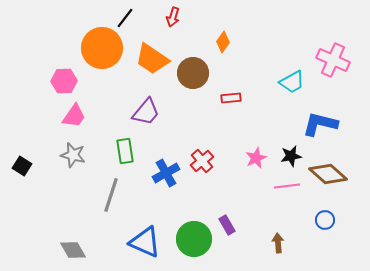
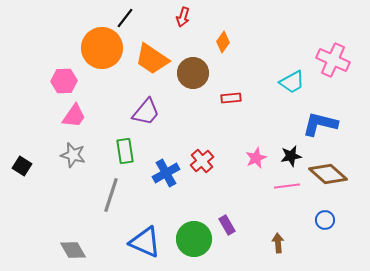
red arrow: moved 10 px right
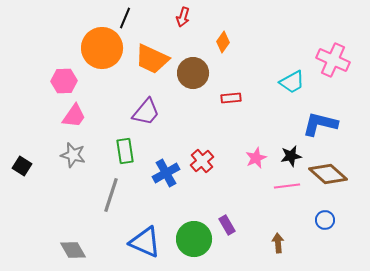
black line: rotated 15 degrees counterclockwise
orange trapezoid: rotated 9 degrees counterclockwise
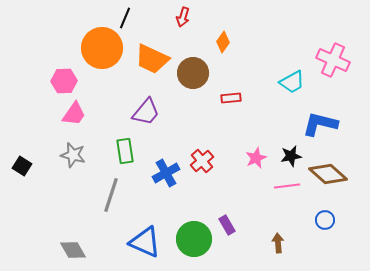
pink trapezoid: moved 2 px up
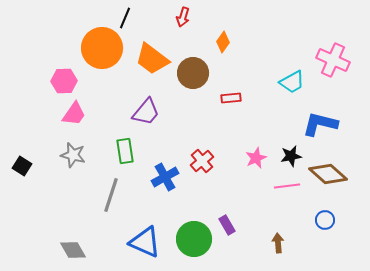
orange trapezoid: rotated 12 degrees clockwise
blue cross: moved 1 px left, 4 px down
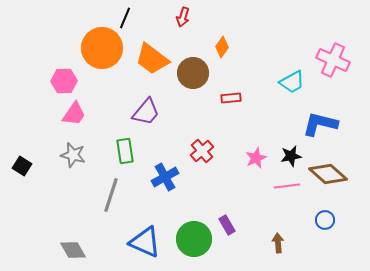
orange diamond: moved 1 px left, 5 px down
red cross: moved 10 px up
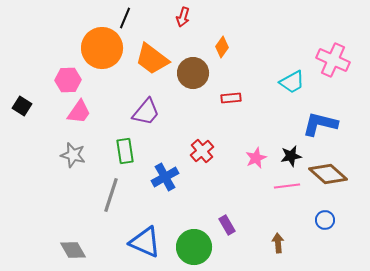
pink hexagon: moved 4 px right, 1 px up
pink trapezoid: moved 5 px right, 2 px up
black square: moved 60 px up
green circle: moved 8 px down
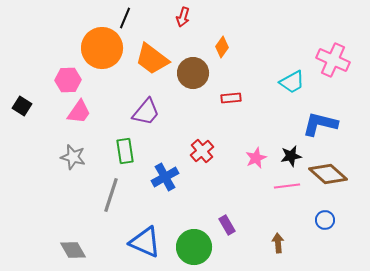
gray star: moved 2 px down
